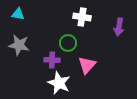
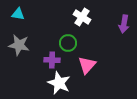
white cross: rotated 24 degrees clockwise
purple arrow: moved 5 px right, 3 px up
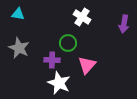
gray star: moved 3 px down; rotated 15 degrees clockwise
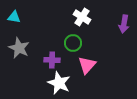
cyan triangle: moved 4 px left, 3 px down
green circle: moved 5 px right
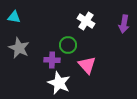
white cross: moved 4 px right, 4 px down
green circle: moved 5 px left, 2 px down
pink triangle: rotated 24 degrees counterclockwise
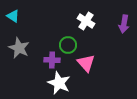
cyan triangle: moved 1 px left, 1 px up; rotated 24 degrees clockwise
pink triangle: moved 1 px left, 2 px up
